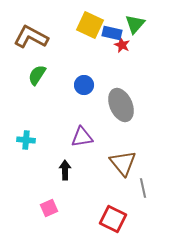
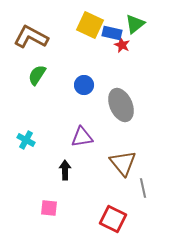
green triangle: rotated 10 degrees clockwise
cyan cross: rotated 24 degrees clockwise
pink square: rotated 30 degrees clockwise
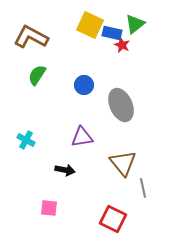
black arrow: rotated 102 degrees clockwise
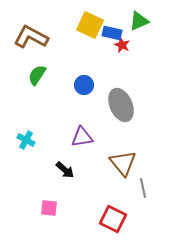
green triangle: moved 4 px right, 3 px up; rotated 15 degrees clockwise
black arrow: rotated 30 degrees clockwise
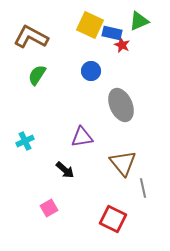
blue circle: moved 7 px right, 14 px up
cyan cross: moved 1 px left, 1 px down; rotated 36 degrees clockwise
pink square: rotated 36 degrees counterclockwise
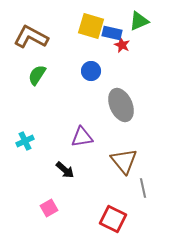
yellow square: moved 1 px right, 1 px down; rotated 8 degrees counterclockwise
brown triangle: moved 1 px right, 2 px up
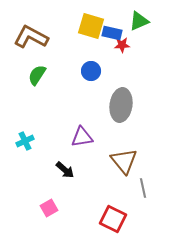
red star: rotated 28 degrees counterclockwise
gray ellipse: rotated 32 degrees clockwise
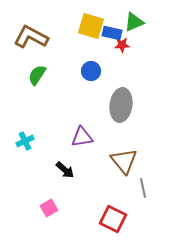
green triangle: moved 5 px left, 1 px down
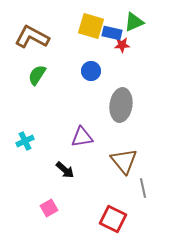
brown L-shape: moved 1 px right
